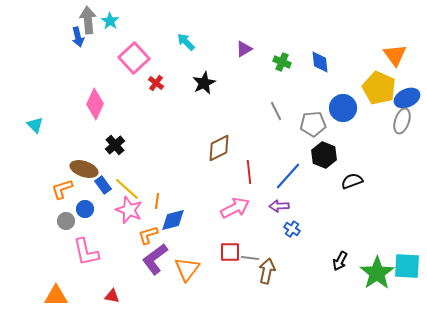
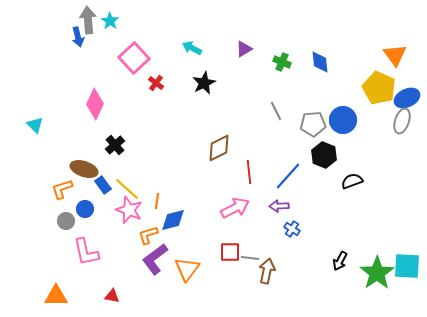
cyan arrow at (186, 42): moved 6 px right, 6 px down; rotated 18 degrees counterclockwise
blue circle at (343, 108): moved 12 px down
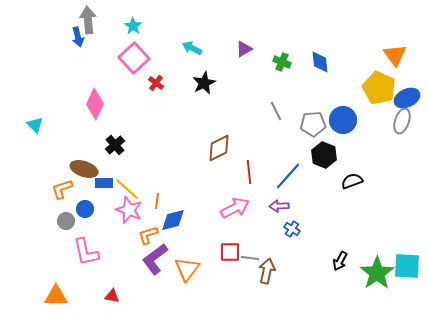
cyan star at (110, 21): moved 23 px right, 5 px down
blue rectangle at (103, 185): moved 1 px right, 2 px up; rotated 54 degrees counterclockwise
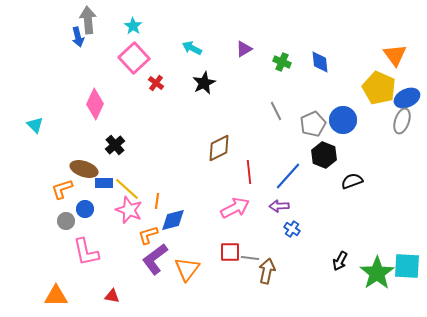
gray pentagon at (313, 124): rotated 20 degrees counterclockwise
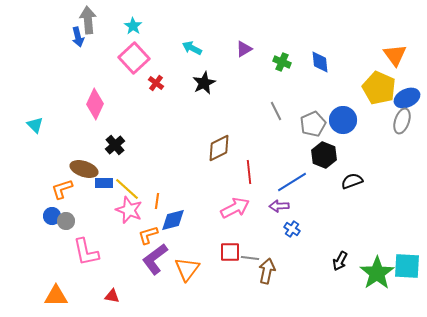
blue line at (288, 176): moved 4 px right, 6 px down; rotated 16 degrees clockwise
blue circle at (85, 209): moved 33 px left, 7 px down
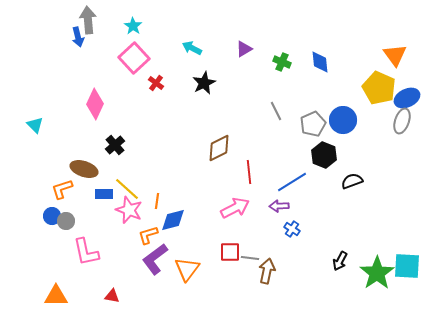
blue rectangle at (104, 183): moved 11 px down
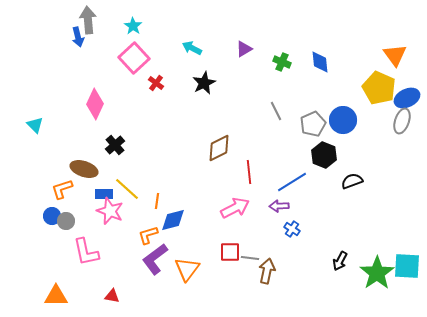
pink star at (129, 210): moved 19 px left, 1 px down
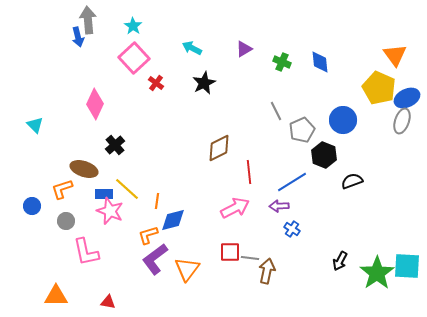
gray pentagon at (313, 124): moved 11 px left, 6 px down
blue circle at (52, 216): moved 20 px left, 10 px up
red triangle at (112, 296): moved 4 px left, 6 px down
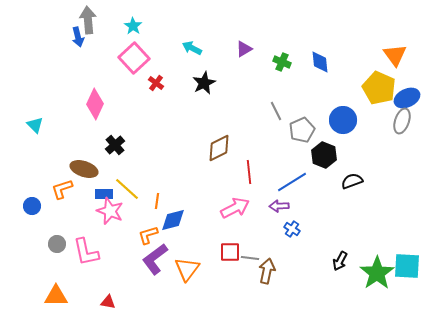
gray circle at (66, 221): moved 9 px left, 23 px down
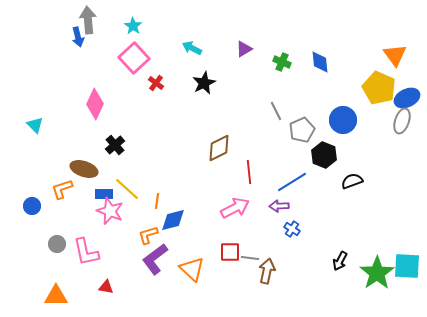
orange triangle at (187, 269): moved 5 px right; rotated 24 degrees counterclockwise
red triangle at (108, 302): moved 2 px left, 15 px up
